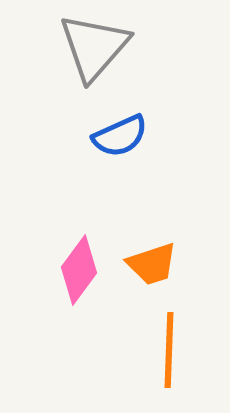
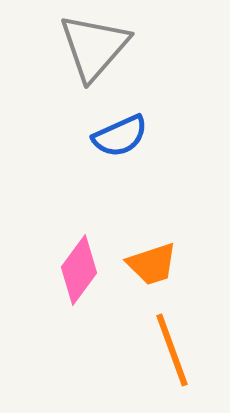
orange line: moved 3 px right; rotated 22 degrees counterclockwise
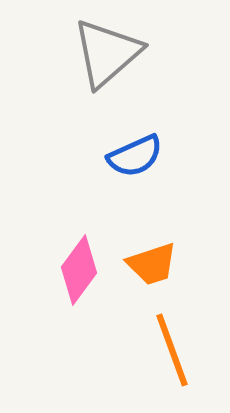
gray triangle: moved 13 px right, 6 px down; rotated 8 degrees clockwise
blue semicircle: moved 15 px right, 20 px down
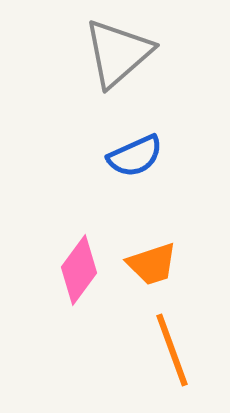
gray triangle: moved 11 px right
